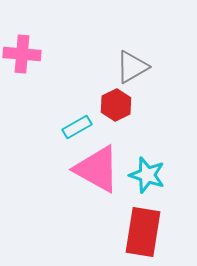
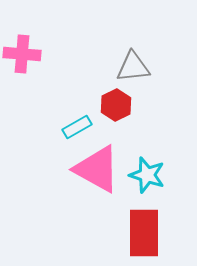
gray triangle: moved 1 px right; rotated 24 degrees clockwise
red rectangle: moved 1 px right, 1 px down; rotated 9 degrees counterclockwise
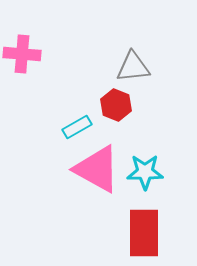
red hexagon: rotated 12 degrees counterclockwise
cyan star: moved 2 px left, 3 px up; rotated 18 degrees counterclockwise
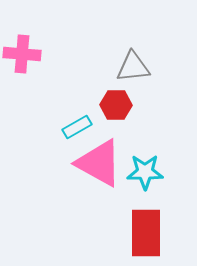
red hexagon: rotated 20 degrees counterclockwise
pink triangle: moved 2 px right, 6 px up
red rectangle: moved 2 px right
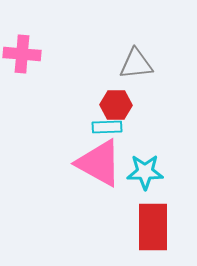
gray triangle: moved 3 px right, 3 px up
cyan rectangle: moved 30 px right; rotated 28 degrees clockwise
red rectangle: moved 7 px right, 6 px up
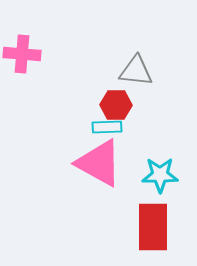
gray triangle: moved 7 px down; rotated 12 degrees clockwise
cyan star: moved 15 px right, 3 px down
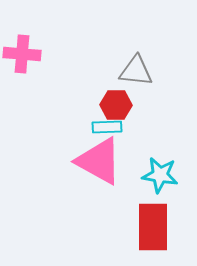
pink triangle: moved 2 px up
cyan star: rotated 9 degrees clockwise
